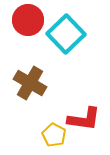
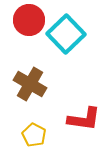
red circle: moved 1 px right
brown cross: moved 1 px down
yellow pentagon: moved 20 px left
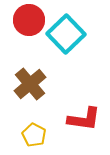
brown cross: rotated 20 degrees clockwise
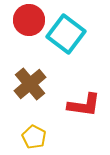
cyan square: rotated 9 degrees counterclockwise
red L-shape: moved 14 px up
yellow pentagon: moved 2 px down
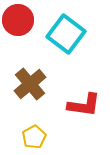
red circle: moved 11 px left
yellow pentagon: rotated 15 degrees clockwise
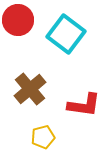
brown cross: moved 5 px down
yellow pentagon: moved 9 px right; rotated 15 degrees clockwise
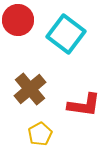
yellow pentagon: moved 3 px left, 3 px up; rotated 15 degrees counterclockwise
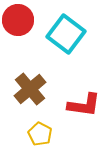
yellow pentagon: rotated 15 degrees counterclockwise
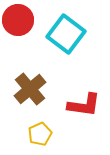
yellow pentagon: rotated 20 degrees clockwise
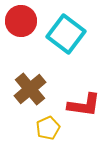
red circle: moved 3 px right, 1 px down
yellow pentagon: moved 8 px right, 6 px up
